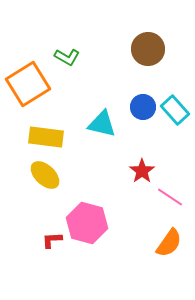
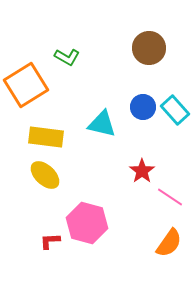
brown circle: moved 1 px right, 1 px up
orange square: moved 2 px left, 1 px down
red L-shape: moved 2 px left, 1 px down
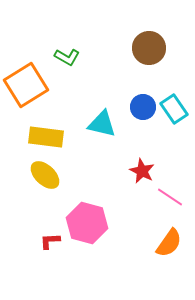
cyan rectangle: moved 1 px left, 1 px up; rotated 8 degrees clockwise
red star: rotated 10 degrees counterclockwise
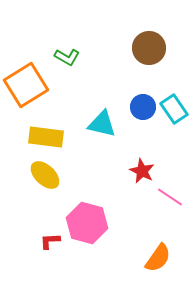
orange semicircle: moved 11 px left, 15 px down
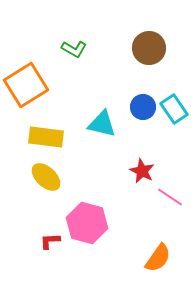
green L-shape: moved 7 px right, 8 px up
yellow ellipse: moved 1 px right, 2 px down
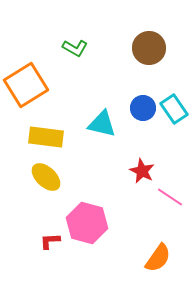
green L-shape: moved 1 px right, 1 px up
blue circle: moved 1 px down
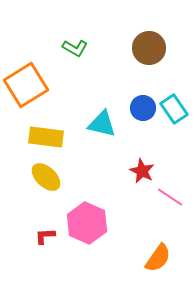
pink hexagon: rotated 9 degrees clockwise
red L-shape: moved 5 px left, 5 px up
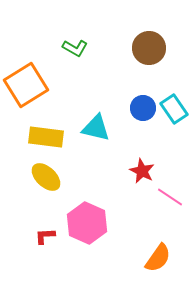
cyan triangle: moved 6 px left, 4 px down
